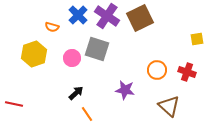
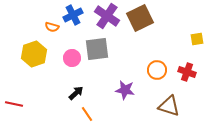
blue cross: moved 5 px left; rotated 18 degrees clockwise
gray square: rotated 25 degrees counterclockwise
brown triangle: rotated 25 degrees counterclockwise
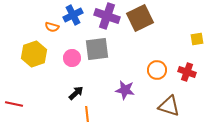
purple cross: rotated 15 degrees counterclockwise
orange line: rotated 28 degrees clockwise
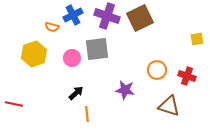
red cross: moved 4 px down
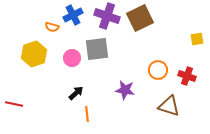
orange circle: moved 1 px right
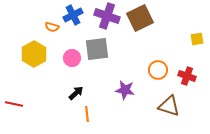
yellow hexagon: rotated 10 degrees counterclockwise
